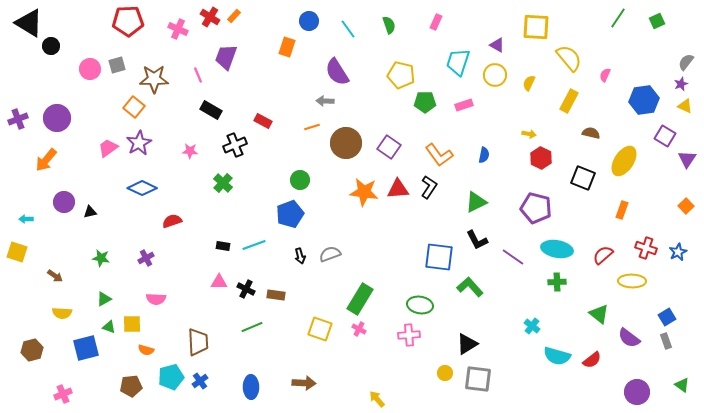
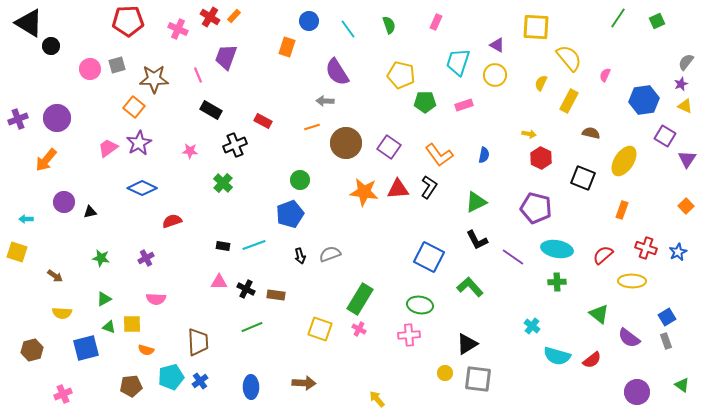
yellow semicircle at (529, 83): moved 12 px right
blue square at (439, 257): moved 10 px left; rotated 20 degrees clockwise
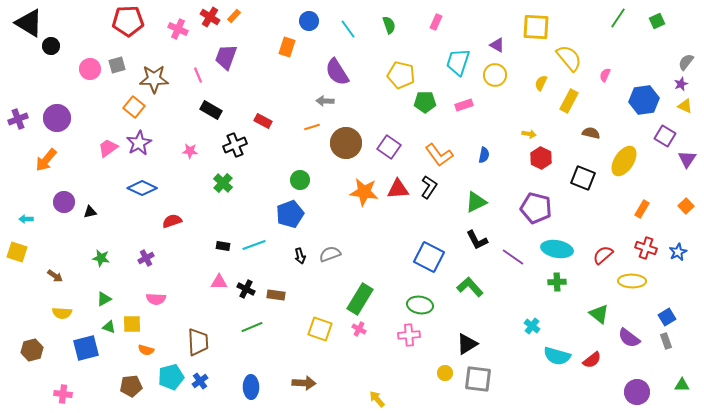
orange rectangle at (622, 210): moved 20 px right, 1 px up; rotated 12 degrees clockwise
green triangle at (682, 385): rotated 35 degrees counterclockwise
pink cross at (63, 394): rotated 30 degrees clockwise
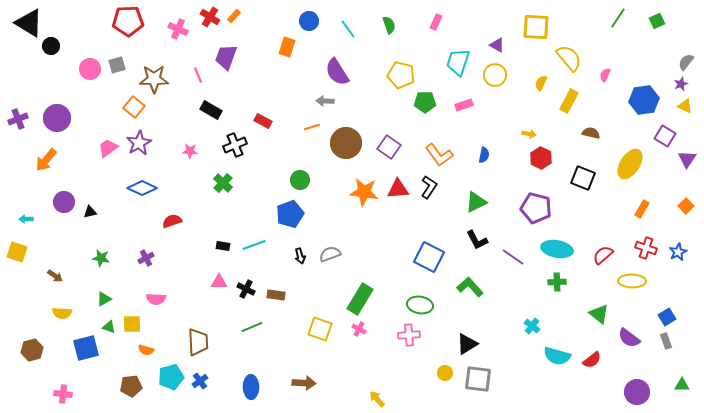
yellow ellipse at (624, 161): moved 6 px right, 3 px down
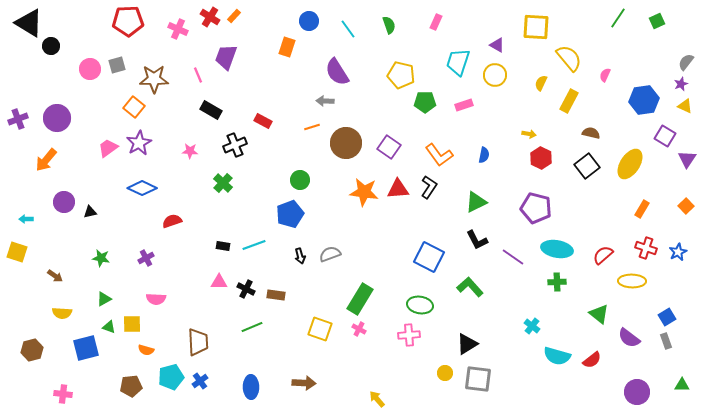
black square at (583, 178): moved 4 px right, 12 px up; rotated 30 degrees clockwise
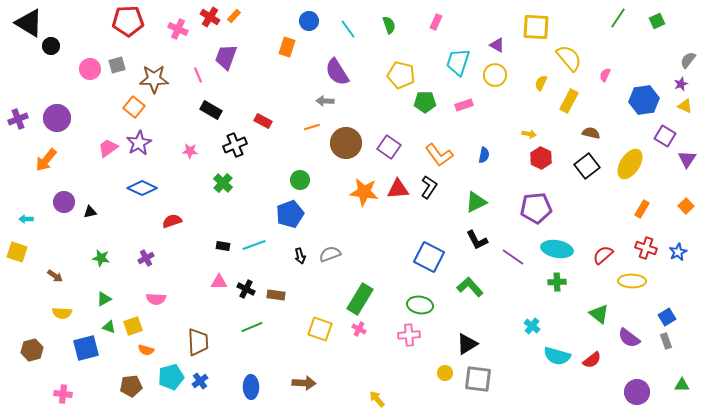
gray semicircle at (686, 62): moved 2 px right, 2 px up
purple pentagon at (536, 208): rotated 20 degrees counterclockwise
yellow square at (132, 324): moved 1 px right, 2 px down; rotated 18 degrees counterclockwise
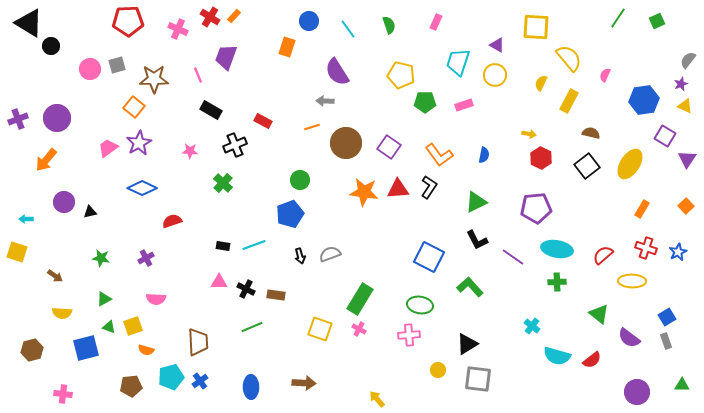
yellow circle at (445, 373): moved 7 px left, 3 px up
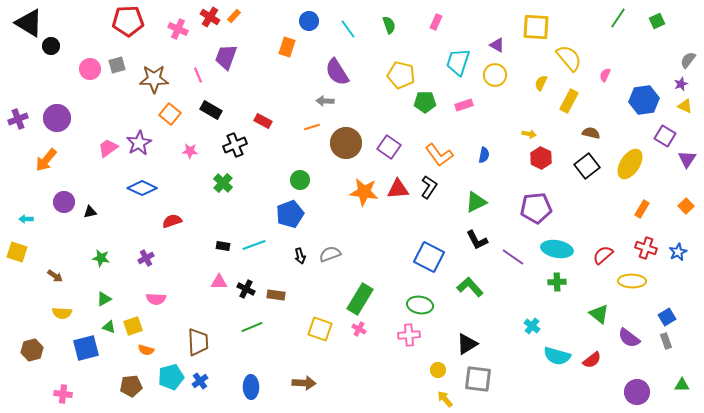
orange square at (134, 107): moved 36 px right, 7 px down
yellow arrow at (377, 399): moved 68 px right
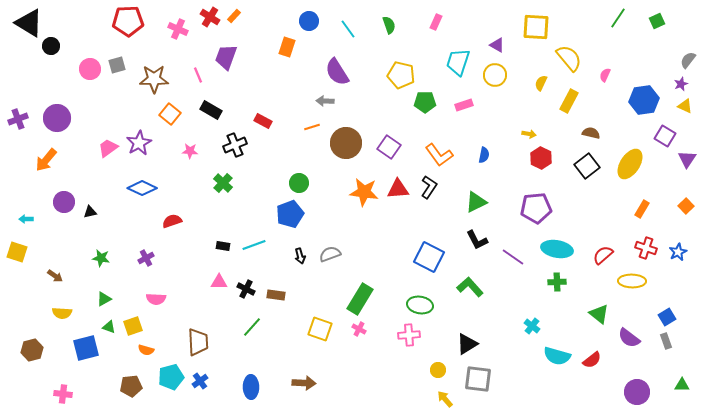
green circle at (300, 180): moved 1 px left, 3 px down
green line at (252, 327): rotated 25 degrees counterclockwise
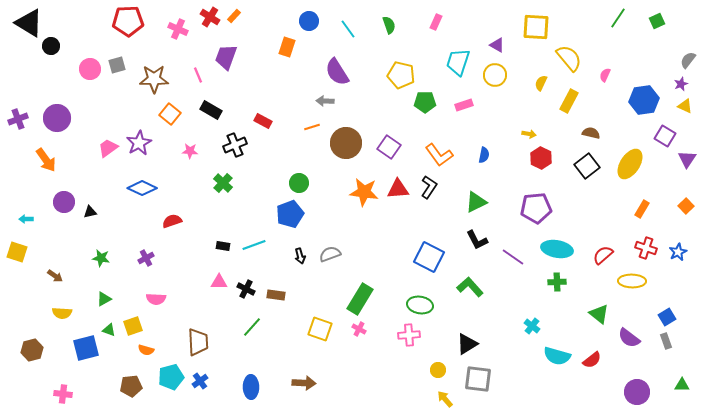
orange arrow at (46, 160): rotated 75 degrees counterclockwise
green triangle at (109, 327): moved 3 px down
